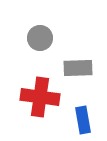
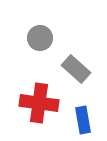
gray rectangle: moved 2 px left, 1 px down; rotated 44 degrees clockwise
red cross: moved 1 px left, 6 px down
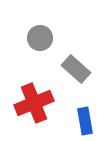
red cross: moved 5 px left; rotated 30 degrees counterclockwise
blue rectangle: moved 2 px right, 1 px down
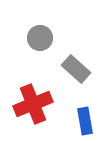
red cross: moved 1 px left, 1 px down
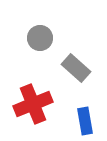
gray rectangle: moved 1 px up
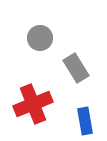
gray rectangle: rotated 16 degrees clockwise
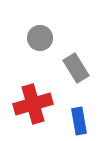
red cross: rotated 6 degrees clockwise
blue rectangle: moved 6 px left
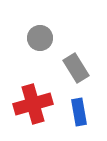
blue rectangle: moved 9 px up
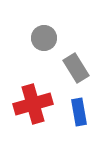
gray circle: moved 4 px right
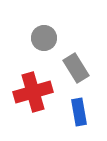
red cross: moved 12 px up
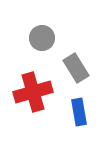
gray circle: moved 2 px left
